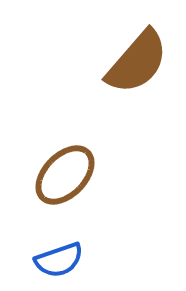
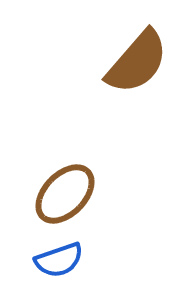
brown ellipse: moved 19 px down
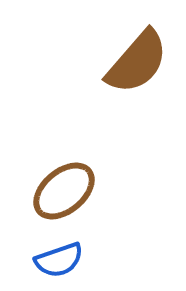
brown ellipse: moved 1 px left, 3 px up; rotated 6 degrees clockwise
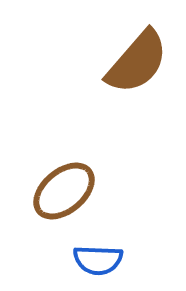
blue semicircle: moved 39 px right; rotated 21 degrees clockwise
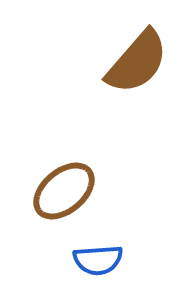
blue semicircle: rotated 6 degrees counterclockwise
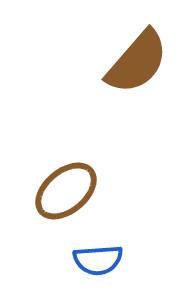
brown ellipse: moved 2 px right
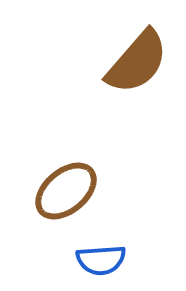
blue semicircle: moved 3 px right
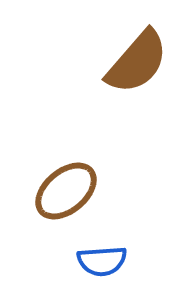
blue semicircle: moved 1 px right, 1 px down
